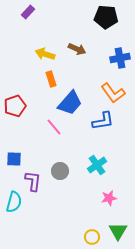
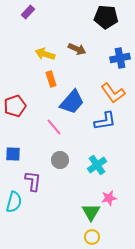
blue trapezoid: moved 2 px right, 1 px up
blue L-shape: moved 2 px right
blue square: moved 1 px left, 5 px up
gray circle: moved 11 px up
green triangle: moved 27 px left, 19 px up
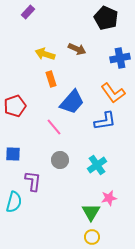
black pentagon: moved 1 px down; rotated 20 degrees clockwise
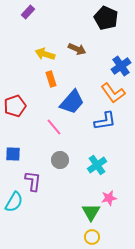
blue cross: moved 1 px right, 8 px down; rotated 24 degrees counterclockwise
cyan semicircle: rotated 15 degrees clockwise
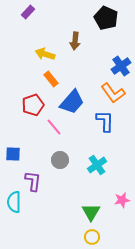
brown arrow: moved 2 px left, 8 px up; rotated 72 degrees clockwise
orange rectangle: rotated 21 degrees counterclockwise
red pentagon: moved 18 px right, 1 px up
blue L-shape: rotated 80 degrees counterclockwise
pink star: moved 13 px right, 2 px down
cyan semicircle: rotated 150 degrees clockwise
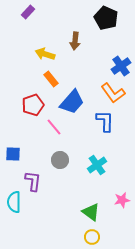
green triangle: rotated 24 degrees counterclockwise
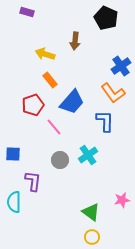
purple rectangle: moved 1 px left; rotated 64 degrees clockwise
orange rectangle: moved 1 px left, 1 px down
cyan cross: moved 9 px left, 10 px up
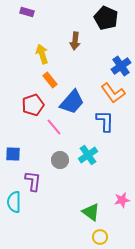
yellow arrow: moved 3 px left; rotated 54 degrees clockwise
yellow circle: moved 8 px right
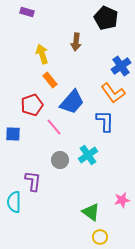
brown arrow: moved 1 px right, 1 px down
red pentagon: moved 1 px left
blue square: moved 20 px up
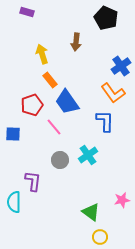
blue trapezoid: moved 5 px left; rotated 104 degrees clockwise
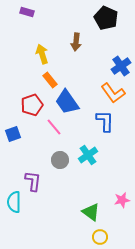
blue square: rotated 21 degrees counterclockwise
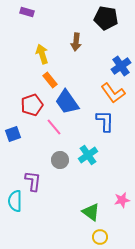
black pentagon: rotated 15 degrees counterclockwise
cyan semicircle: moved 1 px right, 1 px up
